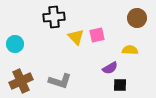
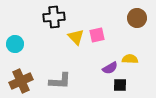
yellow semicircle: moved 9 px down
gray L-shape: rotated 15 degrees counterclockwise
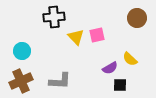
cyan circle: moved 7 px right, 7 px down
yellow semicircle: rotated 140 degrees counterclockwise
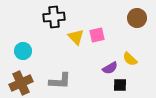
cyan circle: moved 1 px right
brown cross: moved 2 px down
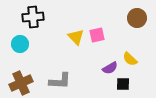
black cross: moved 21 px left
cyan circle: moved 3 px left, 7 px up
black square: moved 3 px right, 1 px up
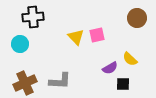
brown cross: moved 4 px right
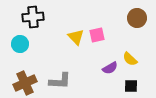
black square: moved 8 px right, 2 px down
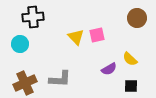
purple semicircle: moved 1 px left, 1 px down
gray L-shape: moved 2 px up
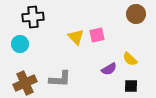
brown circle: moved 1 px left, 4 px up
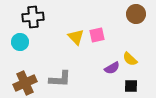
cyan circle: moved 2 px up
purple semicircle: moved 3 px right, 1 px up
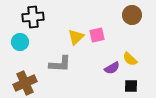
brown circle: moved 4 px left, 1 px down
yellow triangle: rotated 30 degrees clockwise
gray L-shape: moved 15 px up
